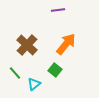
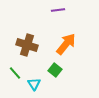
brown cross: rotated 25 degrees counterclockwise
cyan triangle: rotated 24 degrees counterclockwise
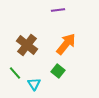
brown cross: rotated 20 degrees clockwise
green square: moved 3 px right, 1 px down
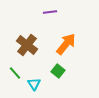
purple line: moved 8 px left, 2 px down
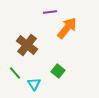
orange arrow: moved 1 px right, 16 px up
